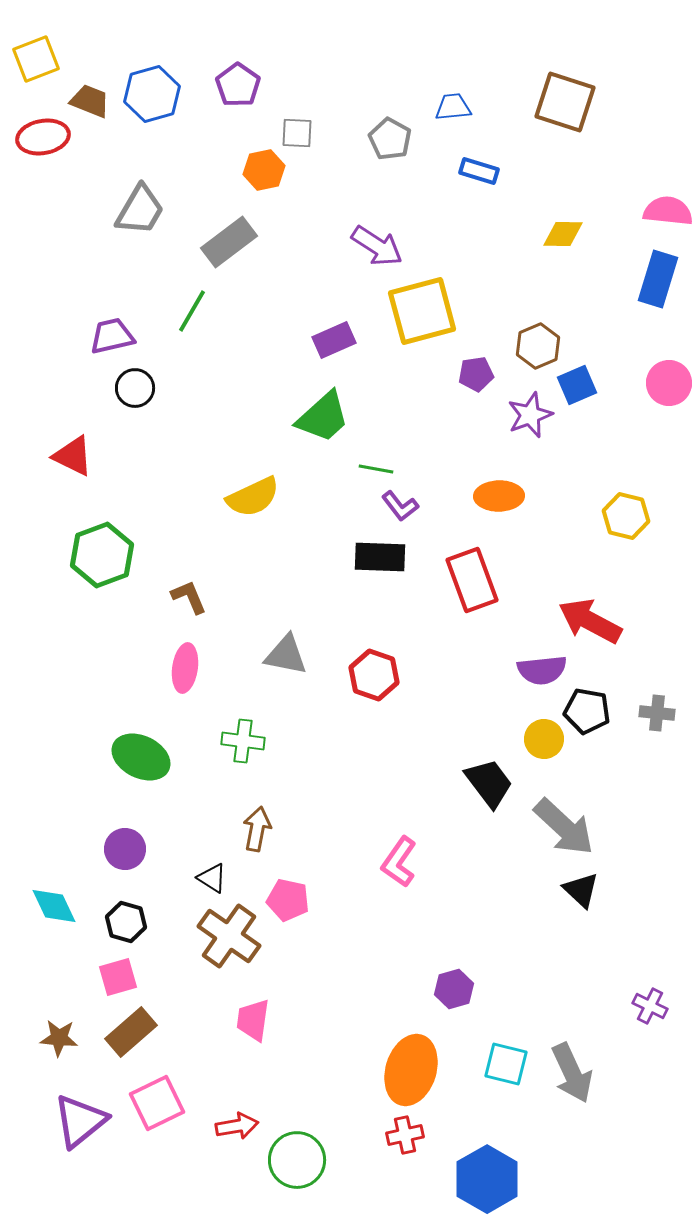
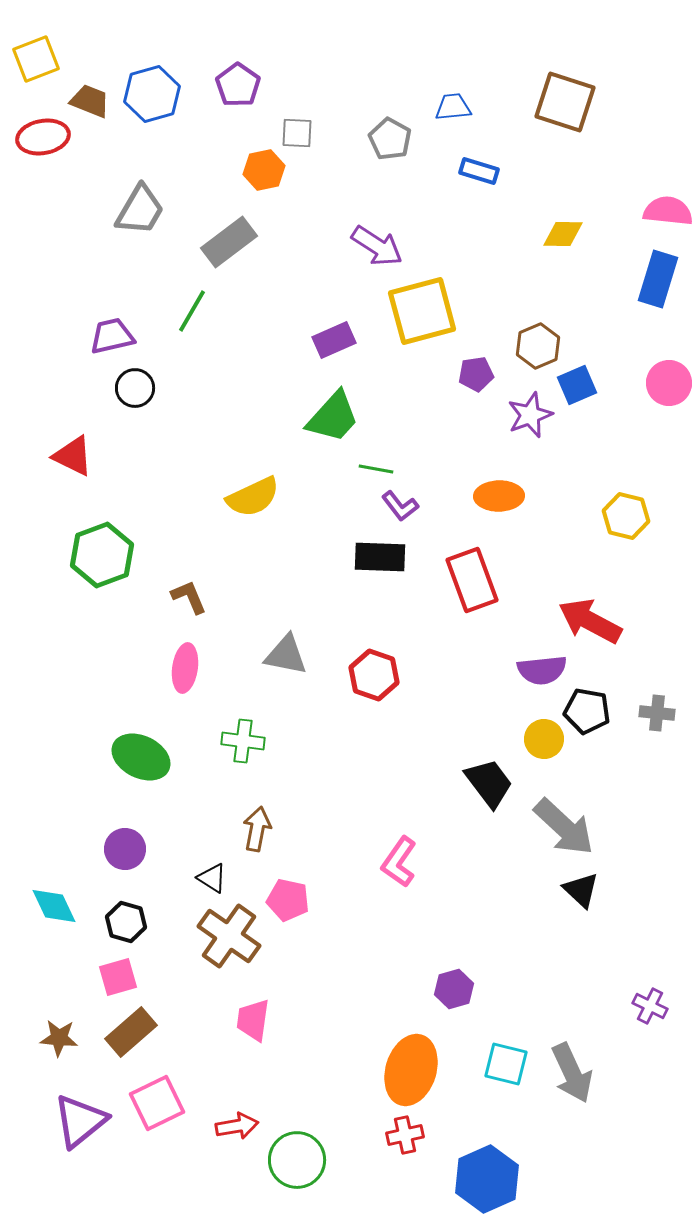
green trapezoid at (323, 417): moved 10 px right; rotated 6 degrees counterclockwise
blue hexagon at (487, 1179): rotated 6 degrees clockwise
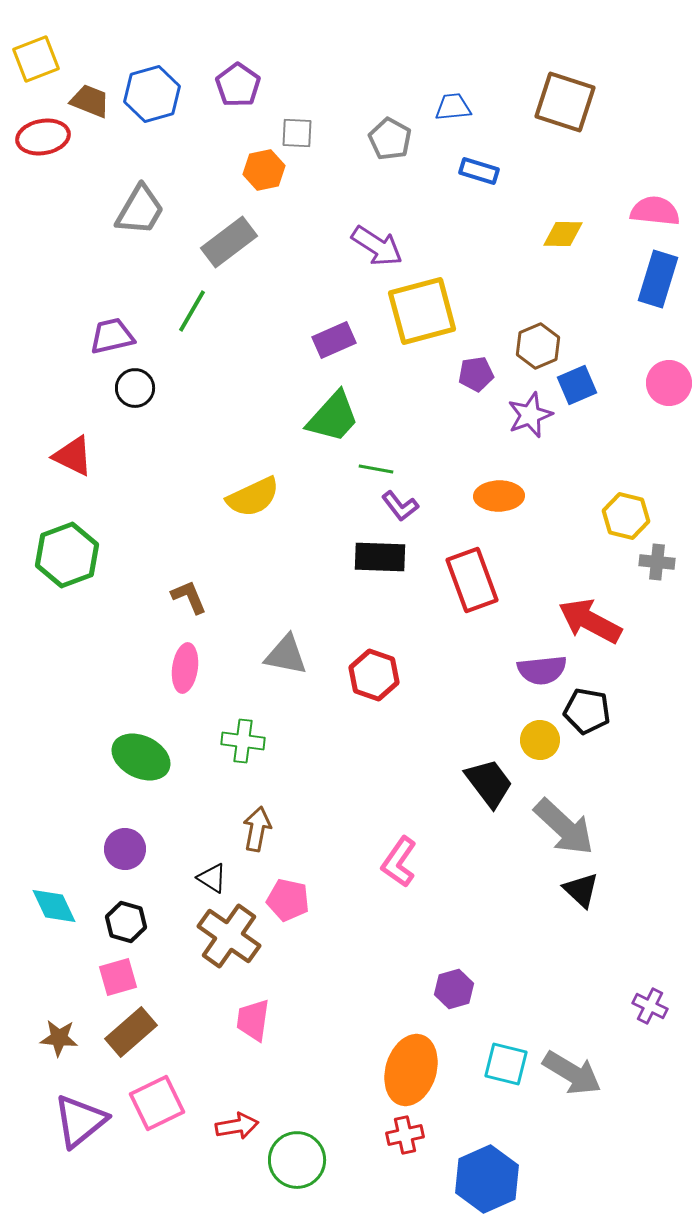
pink semicircle at (668, 211): moved 13 px left
green hexagon at (102, 555): moved 35 px left
gray cross at (657, 713): moved 151 px up
yellow circle at (544, 739): moved 4 px left, 1 px down
gray arrow at (572, 1073): rotated 34 degrees counterclockwise
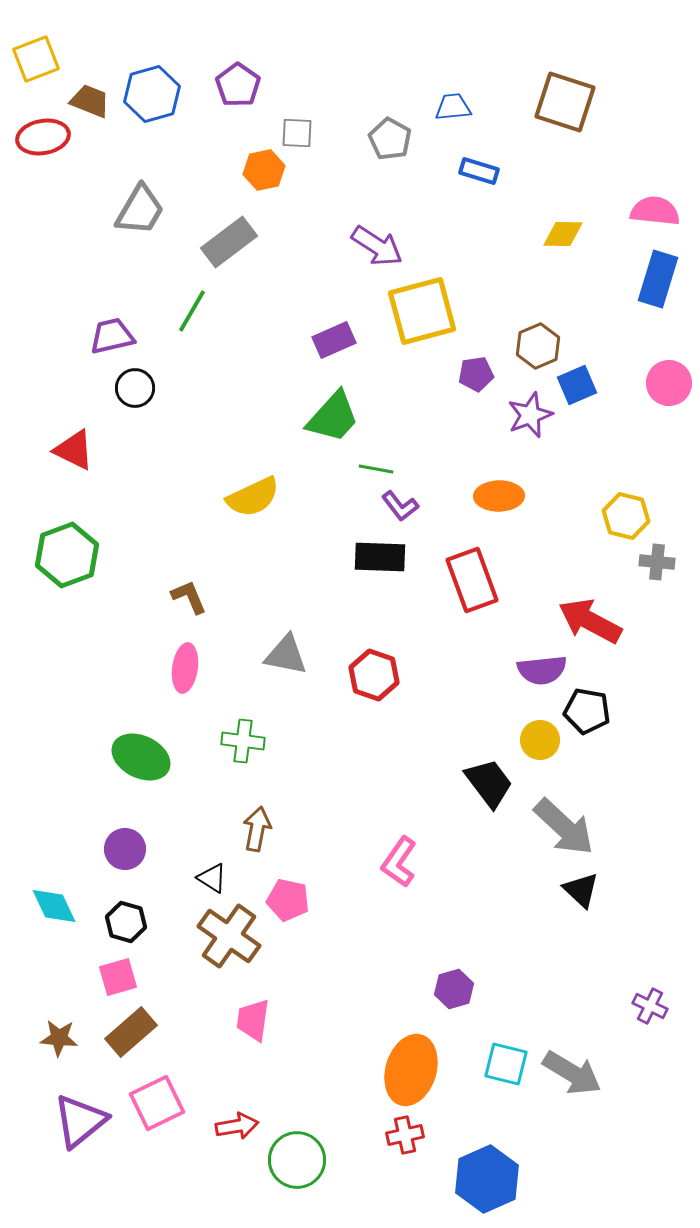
red triangle at (73, 456): moved 1 px right, 6 px up
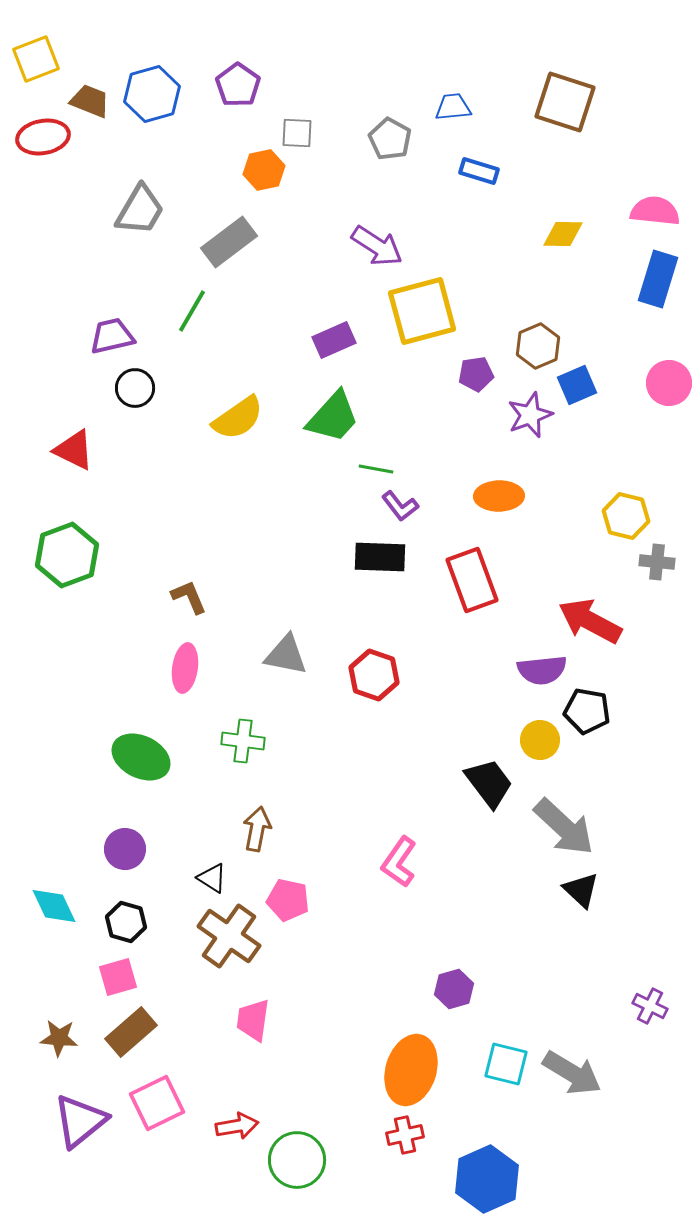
yellow semicircle at (253, 497): moved 15 px left, 79 px up; rotated 10 degrees counterclockwise
